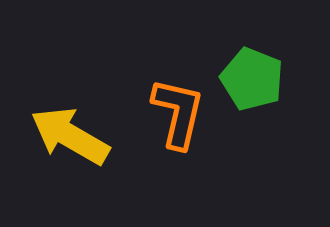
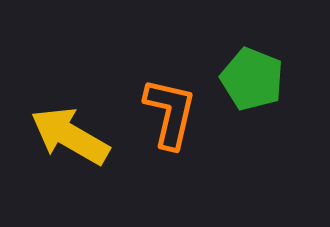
orange L-shape: moved 8 px left
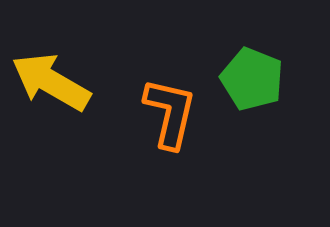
yellow arrow: moved 19 px left, 54 px up
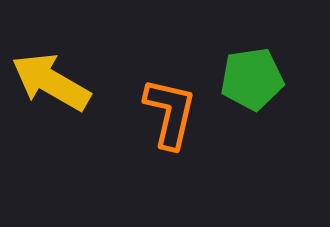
green pentagon: rotated 30 degrees counterclockwise
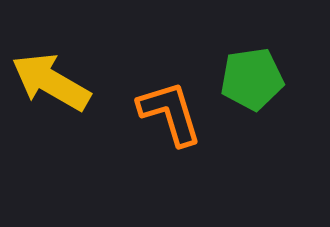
orange L-shape: rotated 30 degrees counterclockwise
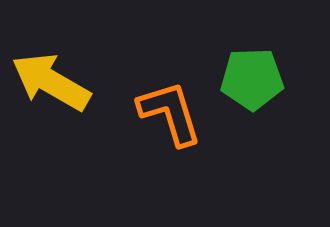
green pentagon: rotated 6 degrees clockwise
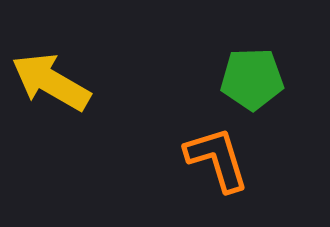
orange L-shape: moved 47 px right, 46 px down
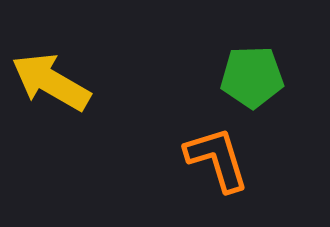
green pentagon: moved 2 px up
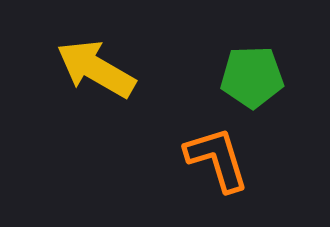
yellow arrow: moved 45 px right, 13 px up
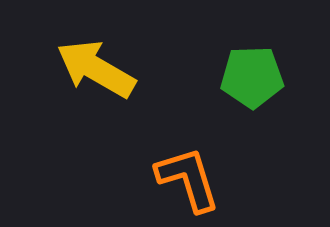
orange L-shape: moved 29 px left, 20 px down
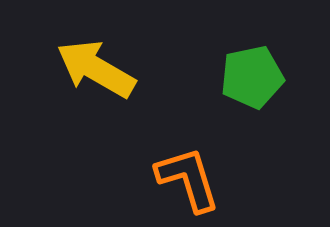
green pentagon: rotated 10 degrees counterclockwise
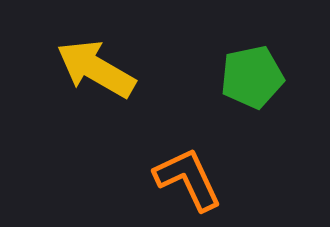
orange L-shape: rotated 8 degrees counterclockwise
